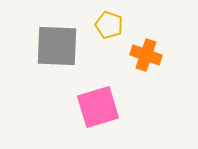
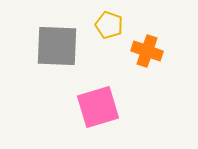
orange cross: moved 1 px right, 4 px up
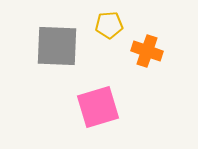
yellow pentagon: rotated 24 degrees counterclockwise
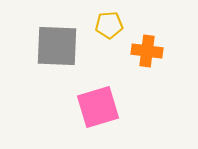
orange cross: rotated 12 degrees counterclockwise
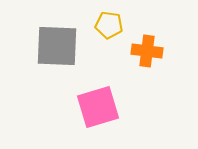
yellow pentagon: rotated 12 degrees clockwise
